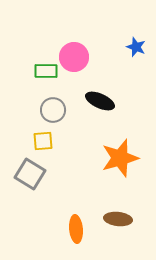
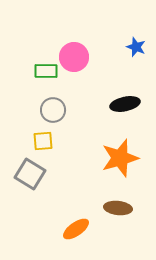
black ellipse: moved 25 px right, 3 px down; rotated 36 degrees counterclockwise
brown ellipse: moved 11 px up
orange ellipse: rotated 60 degrees clockwise
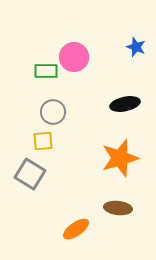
gray circle: moved 2 px down
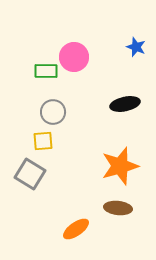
orange star: moved 8 px down
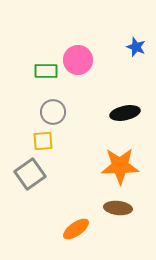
pink circle: moved 4 px right, 3 px down
black ellipse: moved 9 px down
orange star: rotated 15 degrees clockwise
gray square: rotated 24 degrees clockwise
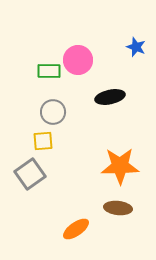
green rectangle: moved 3 px right
black ellipse: moved 15 px left, 16 px up
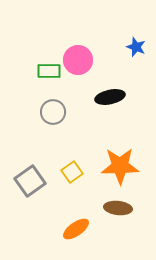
yellow square: moved 29 px right, 31 px down; rotated 30 degrees counterclockwise
gray square: moved 7 px down
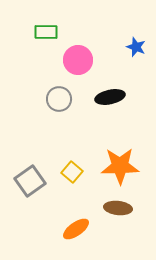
green rectangle: moved 3 px left, 39 px up
gray circle: moved 6 px right, 13 px up
yellow square: rotated 15 degrees counterclockwise
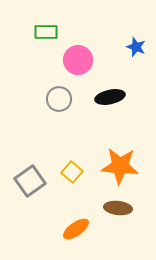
orange star: rotated 6 degrees clockwise
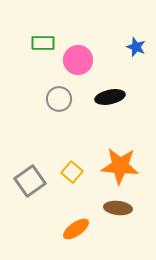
green rectangle: moved 3 px left, 11 px down
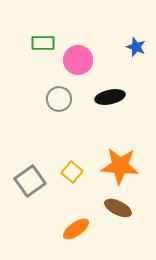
brown ellipse: rotated 20 degrees clockwise
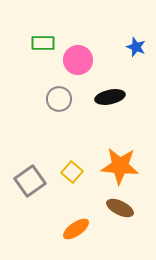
brown ellipse: moved 2 px right
